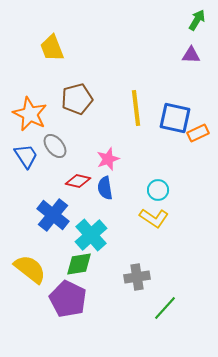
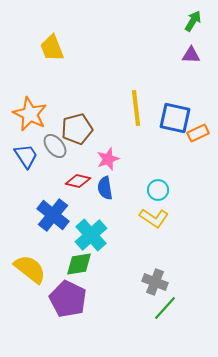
green arrow: moved 4 px left, 1 px down
brown pentagon: moved 30 px down
gray cross: moved 18 px right, 5 px down; rotated 30 degrees clockwise
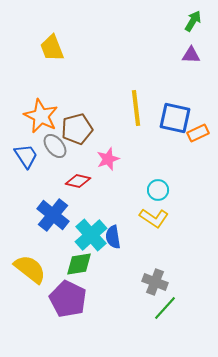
orange star: moved 11 px right, 2 px down
blue semicircle: moved 8 px right, 49 px down
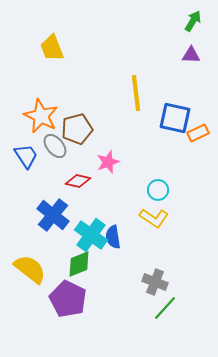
yellow line: moved 15 px up
pink star: moved 3 px down
cyan cross: rotated 12 degrees counterclockwise
green diamond: rotated 12 degrees counterclockwise
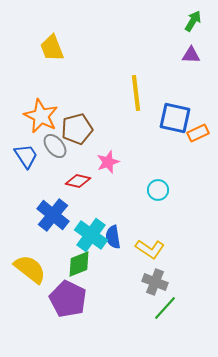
yellow L-shape: moved 4 px left, 31 px down
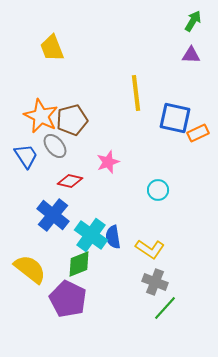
brown pentagon: moved 5 px left, 9 px up
red diamond: moved 8 px left
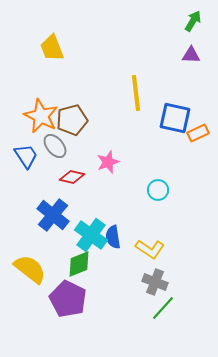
red diamond: moved 2 px right, 4 px up
green line: moved 2 px left
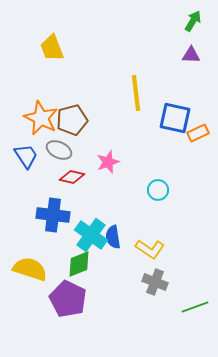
orange star: moved 2 px down
gray ellipse: moved 4 px right, 4 px down; rotated 25 degrees counterclockwise
blue cross: rotated 32 degrees counterclockwise
yellow semicircle: rotated 20 degrees counterclockwise
green line: moved 32 px right, 1 px up; rotated 28 degrees clockwise
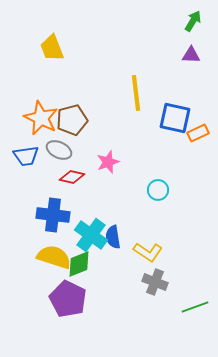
blue trapezoid: rotated 116 degrees clockwise
yellow L-shape: moved 2 px left, 3 px down
yellow semicircle: moved 24 px right, 12 px up
